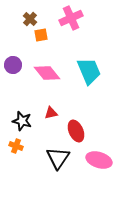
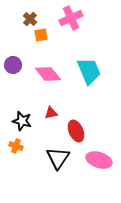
pink diamond: moved 1 px right, 1 px down
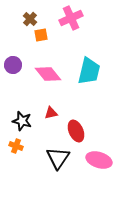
cyan trapezoid: rotated 36 degrees clockwise
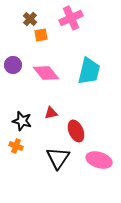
pink diamond: moved 2 px left, 1 px up
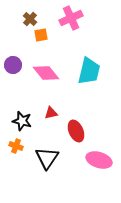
black triangle: moved 11 px left
